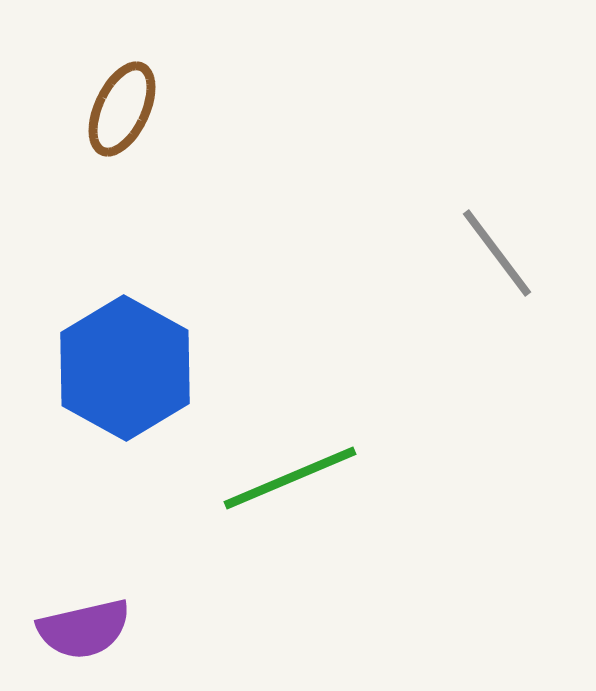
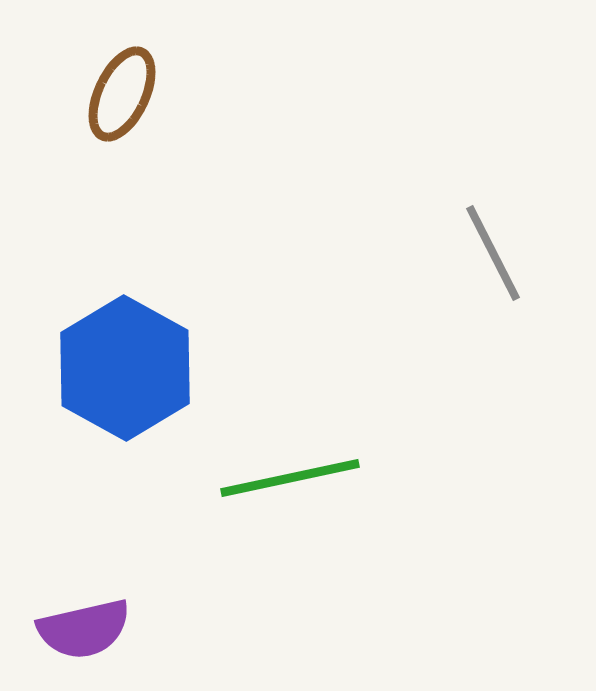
brown ellipse: moved 15 px up
gray line: moved 4 px left; rotated 10 degrees clockwise
green line: rotated 11 degrees clockwise
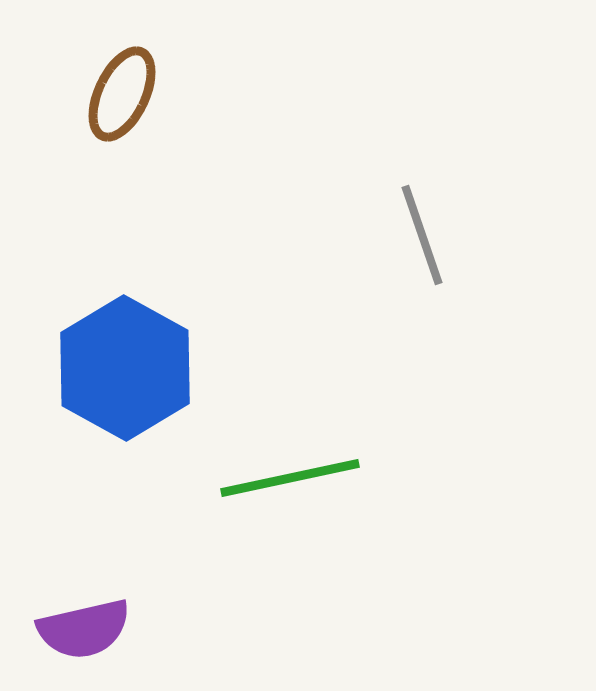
gray line: moved 71 px left, 18 px up; rotated 8 degrees clockwise
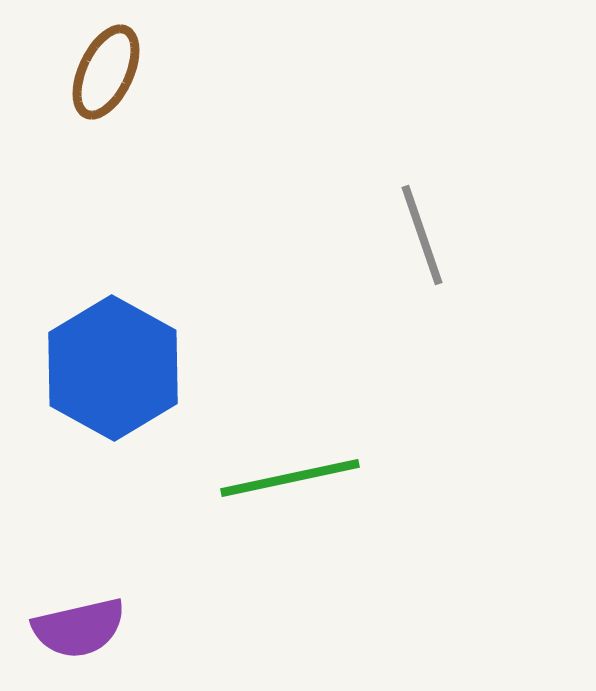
brown ellipse: moved 16 px left, 22 px up
blue hexagon: moved 12 px left
purple semicircle: moved 5 px left, 1 px up
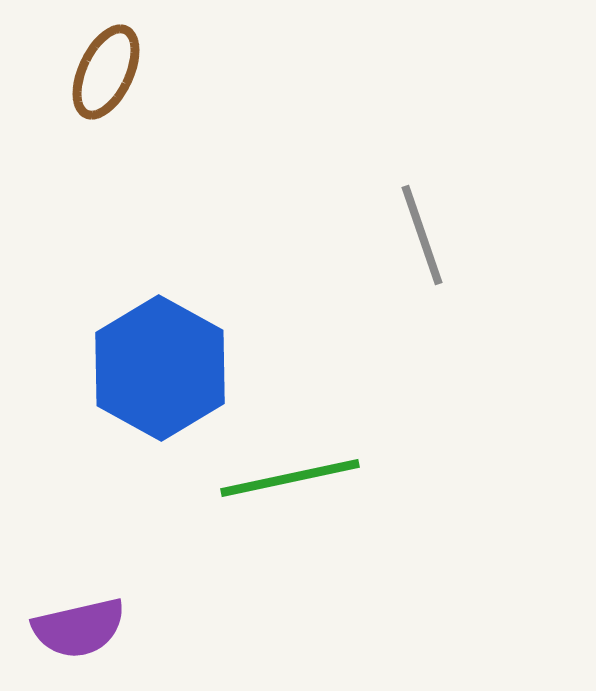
blue hexagon: moved 47 px right
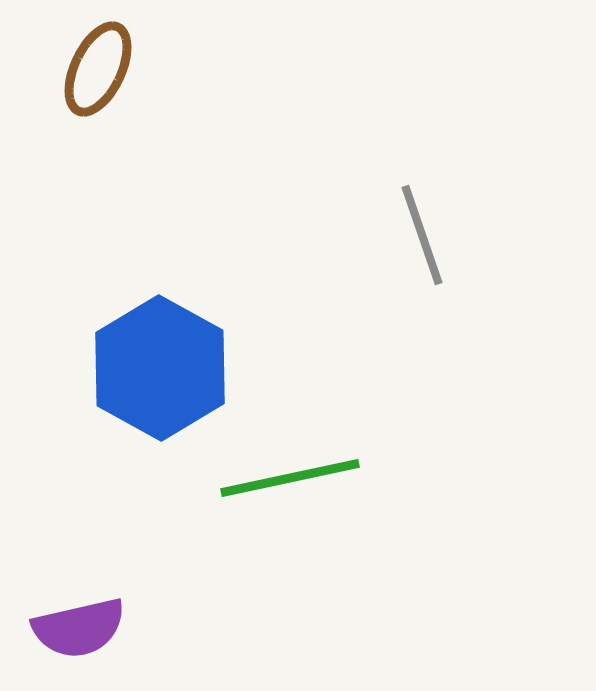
brown ellipse: moved 8 px left, 3 px up
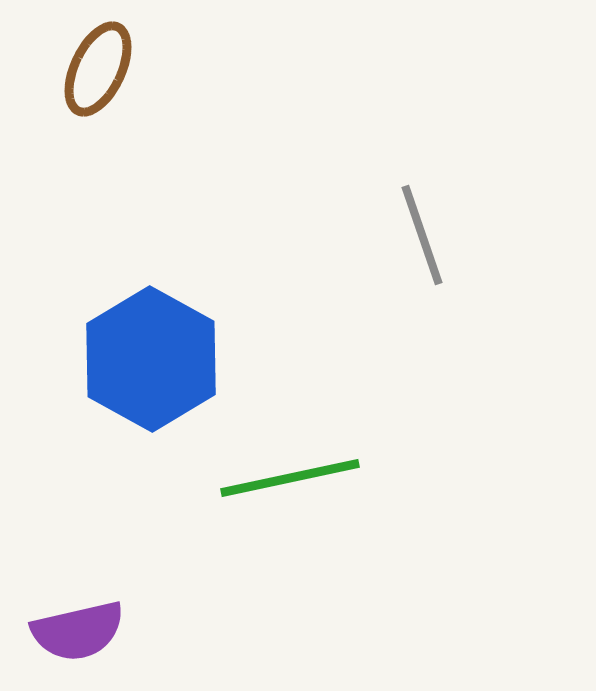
blue hexagon: moved 9 px left, 9 px up
purple semicircle: moved 1 px left, 3 px down
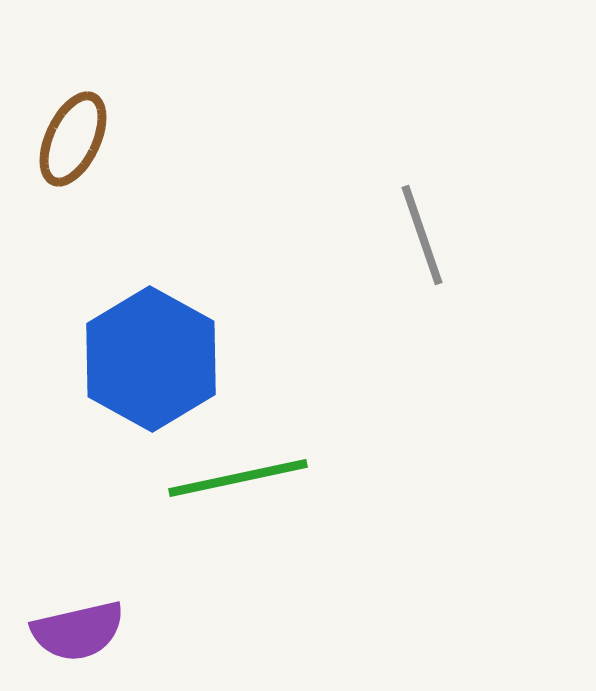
brown ellipse: moved 25 px left, 70 px down
green line: moved 52 px left
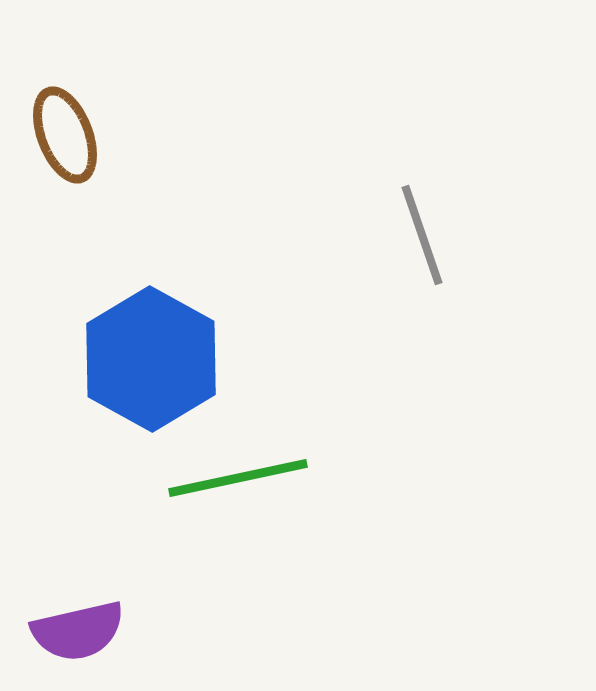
brown ellipse: moved 8 px left, 4 px up; rotated 46 degrees counterclockwise
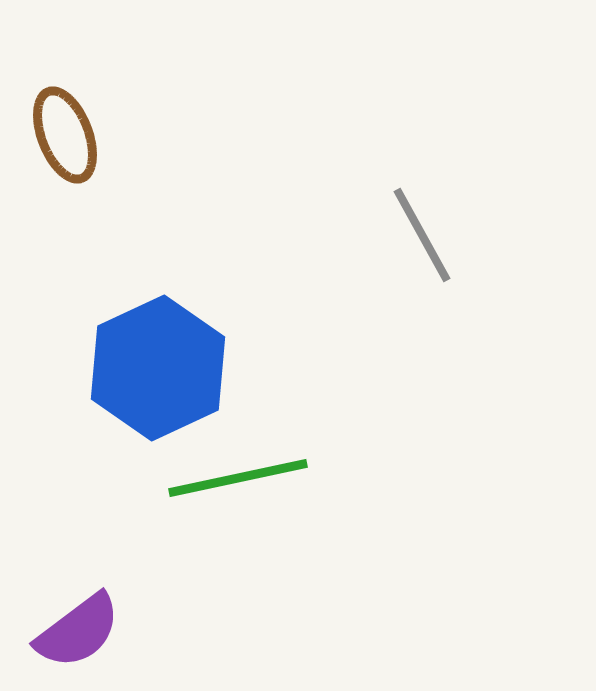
gray line: rotated 10 degrees counterclockwise
blue hexagon: moved 7 px right, 9 px down; rotated 6 degrees clockwise
purple semicircle: rotated 24 degrees counterclockwise
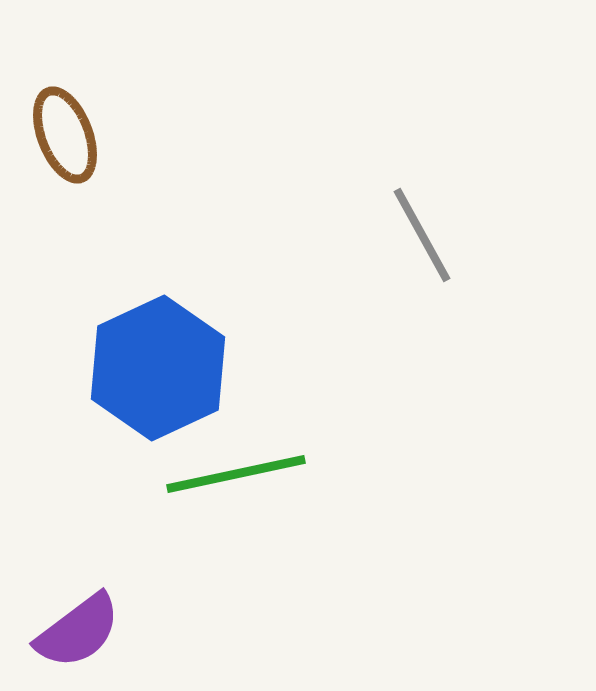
green line: moved 2 px left, 4 px up
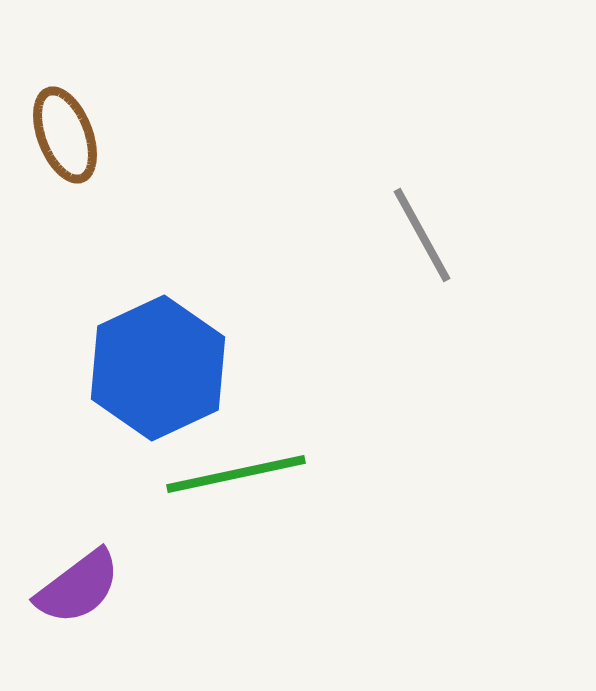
purple semicircle: moved 44 px up
